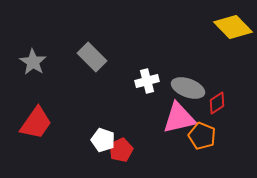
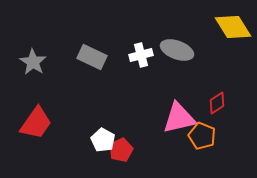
yellow diamond: rotated 12 degrees clockwise
gray rectangle: rotated 20 degrees counterclockwise
white cross: moved 6 px left, 26 px up
gray ellipse: moved 11 px left, 38 px up
white pentagon: rotated 10 degrees clockwise
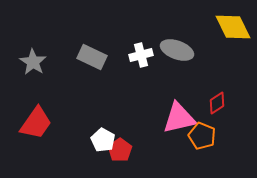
yellow diamond: rotated 6 degrees clockwise
red pentagon: moved 1 px left; rotated 10 degrees counterclockwise
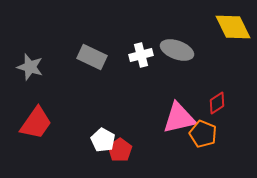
gray star: moved 3 px left, 5 px down; rotated 16 degrees counterclockwise
orange pentagon: moved 1 px right, 2 px up
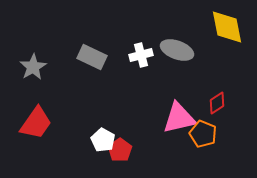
yellow diamond: moved 6 px left; rotated 15 degrees clockwise
gray star: moved 3 px right; rotated 24 degrees clockwise
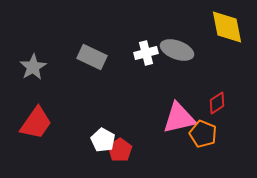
white cross: moved 5 px right, 2 px up
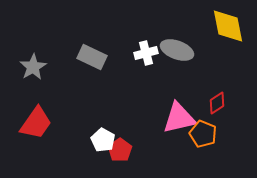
yellow diamond: moved 1 px right, 1 px up
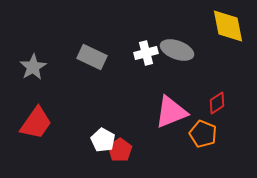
pink triangle: moved 8 px left, 6 px up; rotated 9 degrees counterclockwise
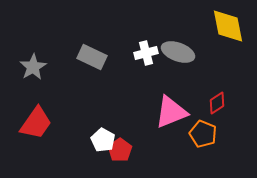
gray ellipse: moved 1 px right, 2 px down
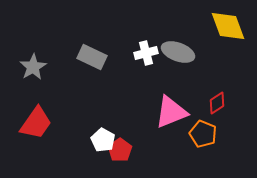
yellow diamond: rotated 9 degrees counterclockwise
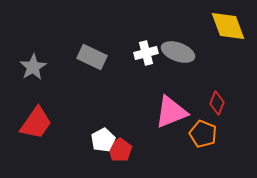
red diamond: rotated 35 degrees counterclockwise
white pentagon: rotated 15 degrees clockwise
